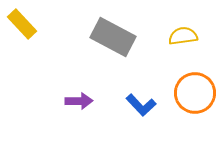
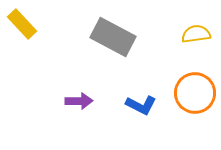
yellow semicircle: moved 13 px right, 2 px up
blue L-shape: rotated 20 degrees counterclockwise
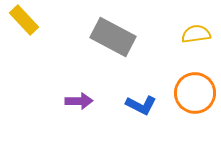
yellow rectangle: moved 2 px right, 4 px up
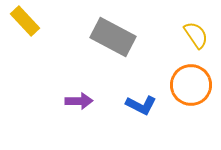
yellow rectangle: moved 1 px right, 1 px down
yellow semicircle: moved 1 px down; rotated 64 degrees clockwise
orange circle: moved 4 px left, 8 px up
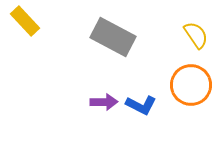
purple arrow: moved 25 px right, 1 px down
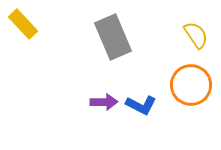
yellow rectangle: moved 2 px left, 3 px down
gray rectangle: rotated 39 degrees clockwise
